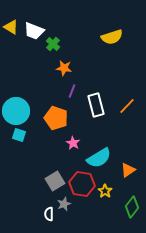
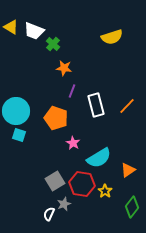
white semicircle: rotated 24 degrees clockwise
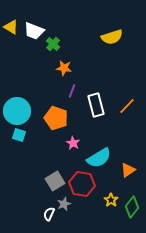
cyan circle: moved 1 px right
yellow star: moved 6 px right, 9 px down
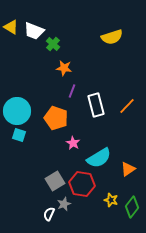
orange triangle: moved 1 px up
yellow star: rotated 16 degrees counterclockwise
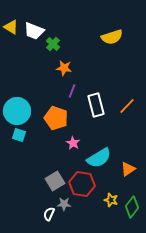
gray star: rotated 24 degrees clockwise
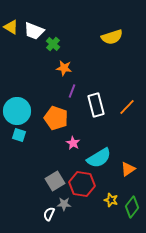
orange line: moved 1 px down
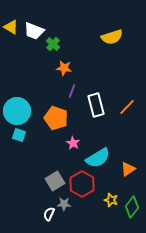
cyan semicircle: moved 1 px left
red hexagon: rotated 20 degrees clockwise
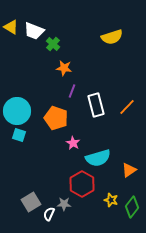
cyan semicircle: rotated 15 degrees clockwise
orange triangle: moved 1 px right, 1 px down
gray square: moved 24 px left, 21 px down
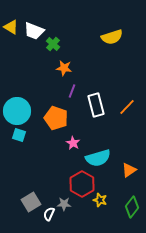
yellow star: moved 11 px left
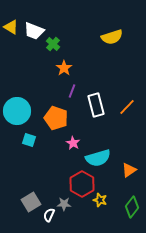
orange star: rotated 28 degrees clockwise
cyan square: moved 10 px right, 5 px down
white semicircle: moved 1 px down
